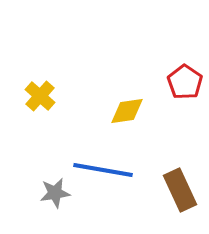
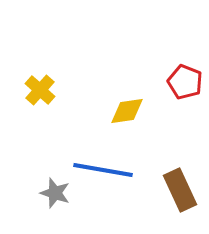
red pentagon: rotated 12 degrees counterclockwise
yellow cross: moved 6 px up
gray star: rotated 28 degrees clockwise
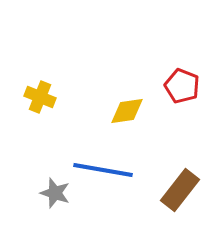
red pentagon: moved 3 px left, 4 px down
yellow cross: moved 7 px down; rotated 20 degrees counterclockwise
brown rectangle: rotated 63 degrees clockwise
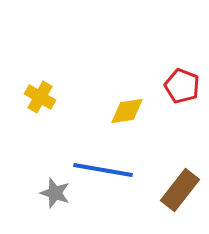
yellow cross: rotated 8 degrees clockwise
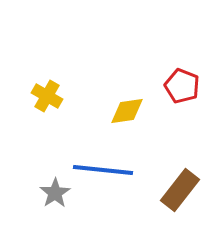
yellow cross: moved 7 px right, 1 px up
blue line: rotated 4 degrees counterclockwise
gray star: rotated 20 degrees clockwise
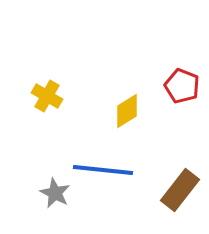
yellow diamond: rotated 24 degrees counterclockwise
gray star: rotated 12 degrees counterclockwise
